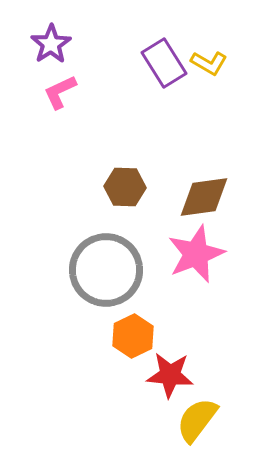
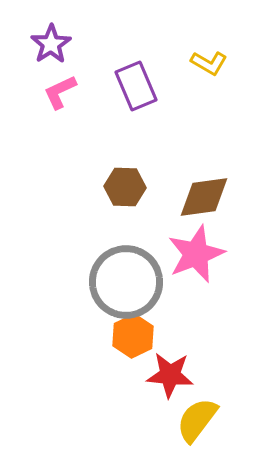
purple rectangle: moved 28 px left, 23 px down; rotated 9 degrees clockwise
gray circle: moved 20 px right, 12 px down
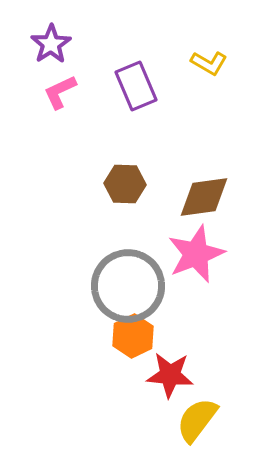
brown hexagon: moved 3 px up
gray circle: moved 2 px right, 4 px down
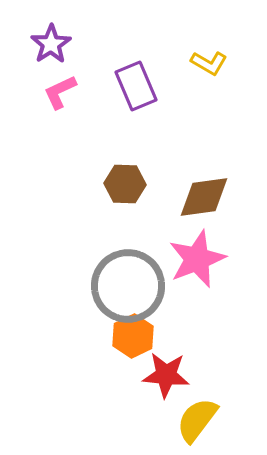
pink star: moved 1 px right, 5 px down
red star: moved 4 px left
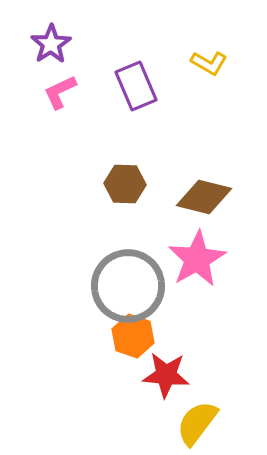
brown diamond: rotated 22 degrees clockwise
pink star: rotated 8 degrees counterclockwise
orange hexagon: rotated 15 degrees counterclockwise
yellow semicircle: moved 3 px down
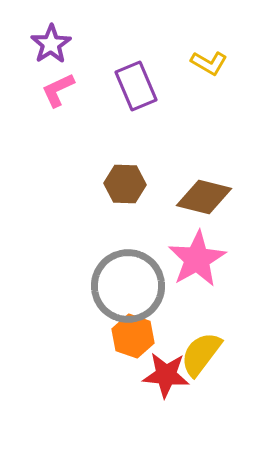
pink L-shape: moved 2 px left, 2 px up
yellow semicircle: moved 4 px right, 69 px up
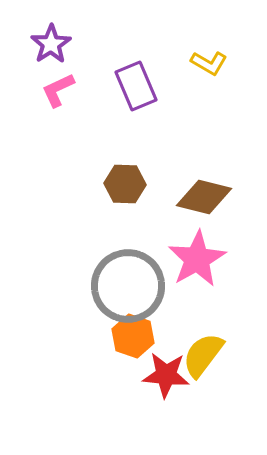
yellow semicircle: moved 2 px right, 1 px down
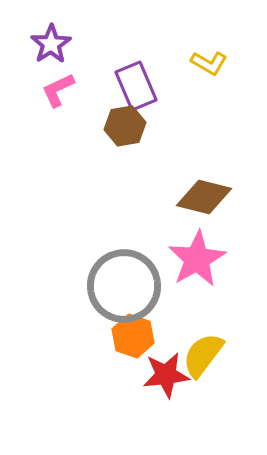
brown hexagon: moved 58 px up; rotated 12 degrees counterclockwise
gray circle: moved 4 px left
red star: rotated 12 degrees counterclockwise
